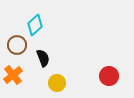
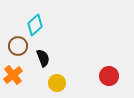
brown circle: moved 1 px right, 1 px down
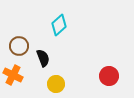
cyan diamond: moved 24 px right
brown circle: moved 1 px right
orange cross: rotated 24 degrees counterclockwise
yellow circle: moved 1 px left, 1 px down
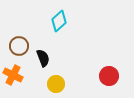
cyan diamond: moved 4 px up
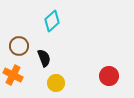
cyan diamond: moved 7 px left
black semicircle: moved 1 px right
yellow circle: moved 1 px up
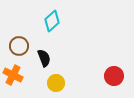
red circle: moved 5 px right
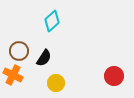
brown circle: moved 5 px down
black semicircle: rotated 54 degrees clockwise
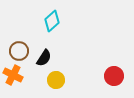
yellow circle: moved 3 px up
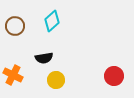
brown circle: moved 4 px left, 25 px up
black semicircle: rotated 48 degrees clockwise
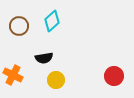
brown circle: moved 4 px right
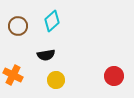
brown circle: moved 1 px left
black semicircle: moved 2 px right, 3 px up
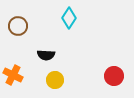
cyan diamond: moved 17 px right, 3 px up; rotated 15 degrees counterclockwise
black semicircle: rotated 12 degrees clockwise
yellow circle: moved 1 px left
